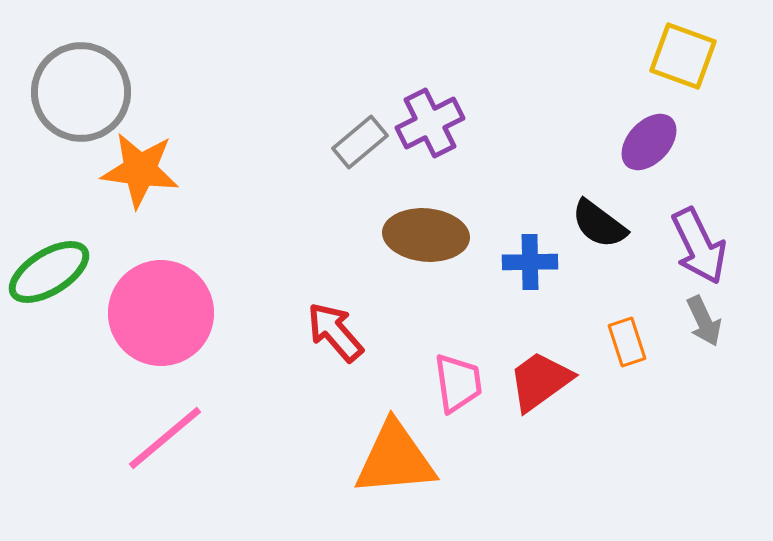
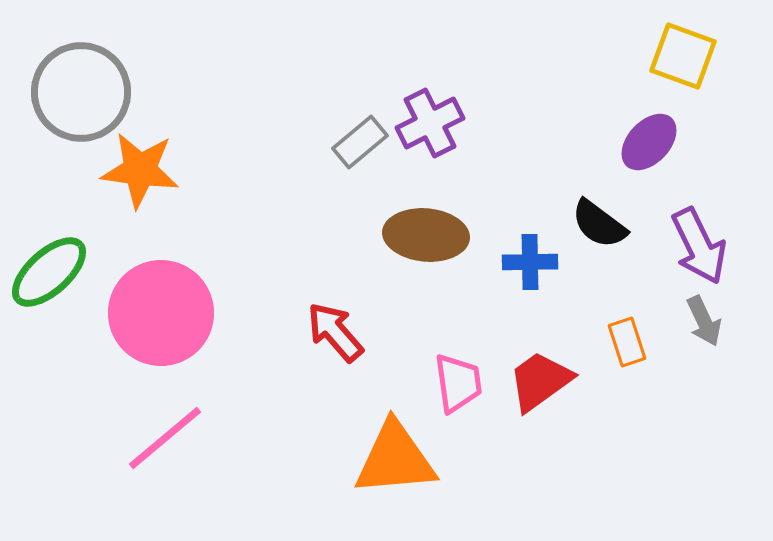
green ellipse: rotated 10 degrees counterclockwise
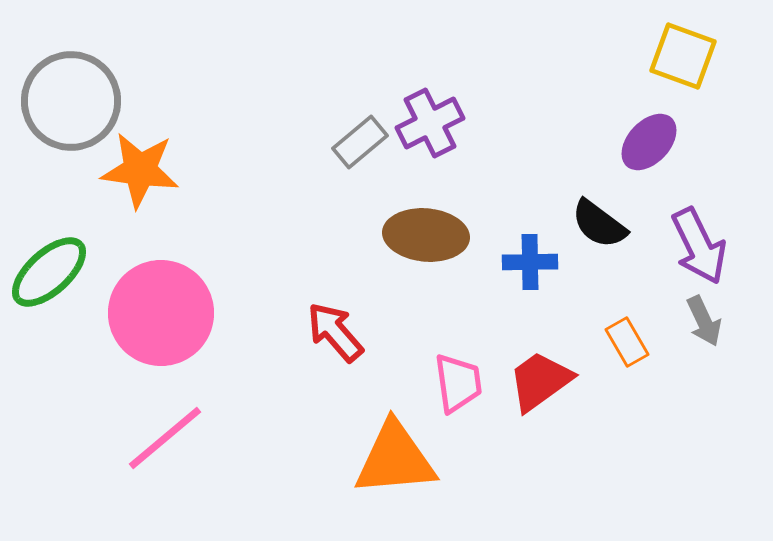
gray circle: moved 10 px left, 9 px down
orange rectangle: rotated 12 degrees counterclockwise
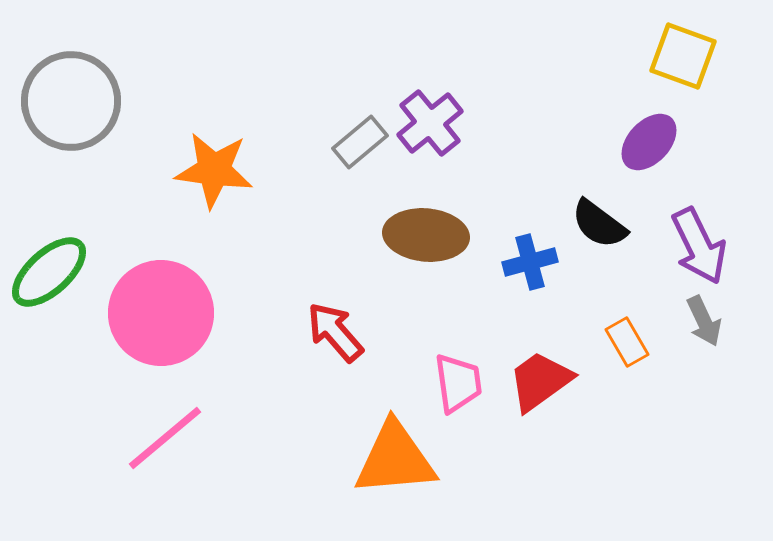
purple cross: rotated 12 degrees counterclockwise
orange star: moved 74 px right
blue cross: rotated 14 degrees counterclockwise
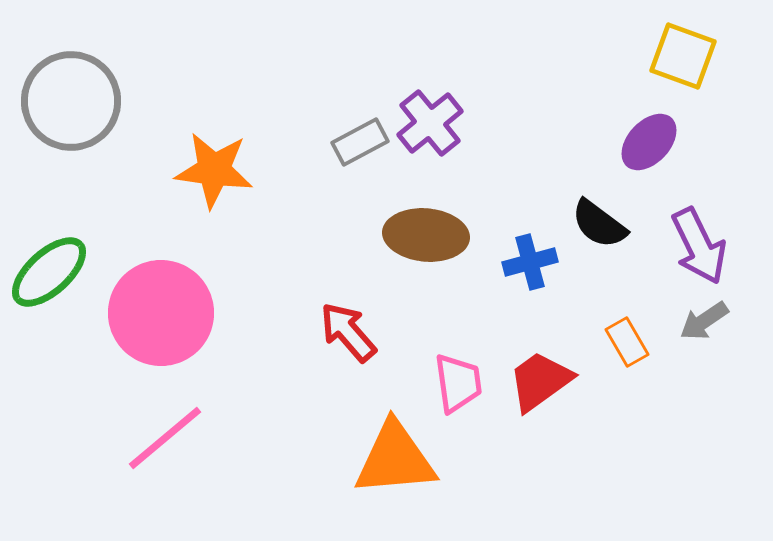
gray rectangle: rotated 12 degrees clockwise
gray arrow: rotated 81 degrees clockwise
red arrow: moved 13 px right
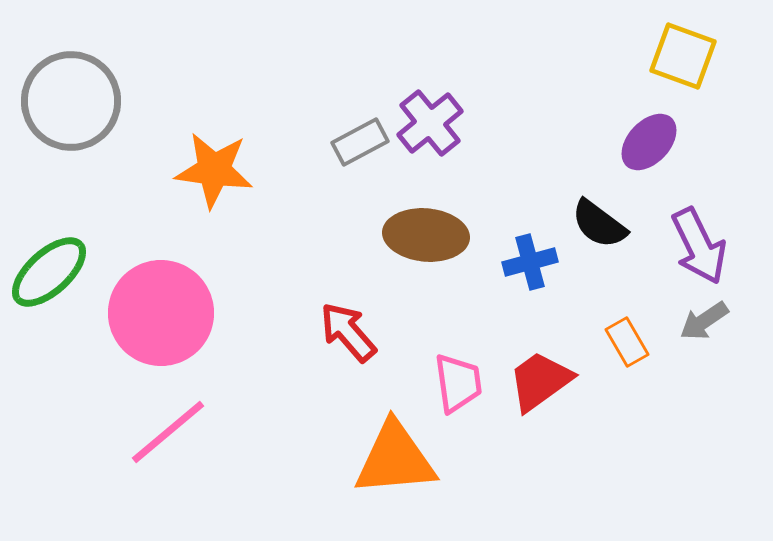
pink line: moved 3 px right, 6 px up
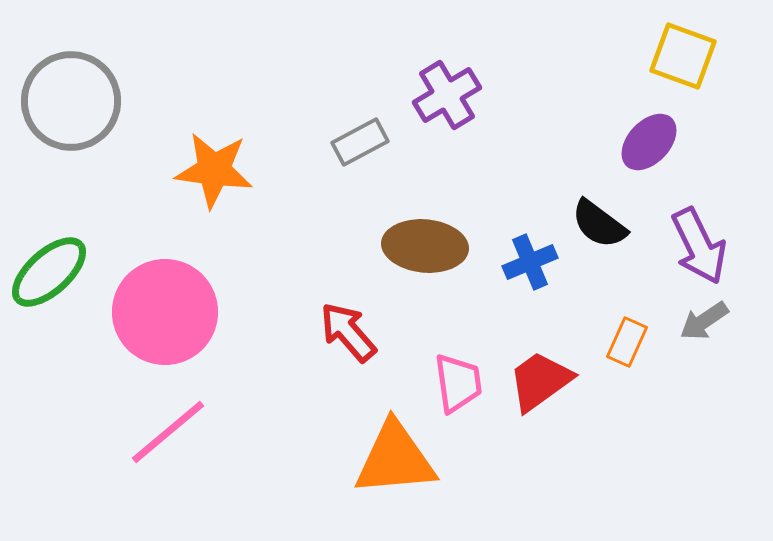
purple cross: moved 17 px right, 28 px up; rotated 8 degrees clockwise
brown ellipse: moved 1 px left, 11 px down
blue cross: rotated 8 degrees counterclockwise
pink circle: moved 4 px right, 1 px up
orange rectangle: rotated 54 degrees clockwise
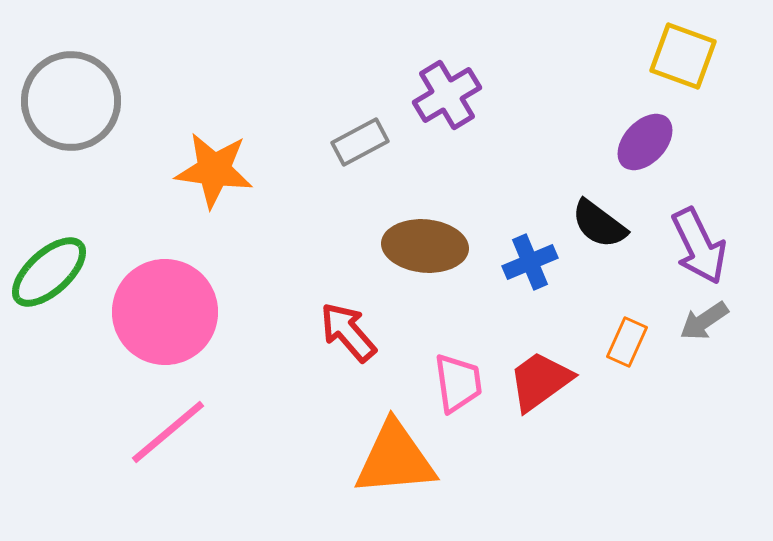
purple ellipse: moved 4 px left
